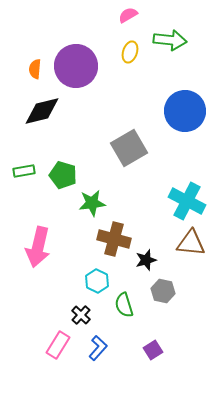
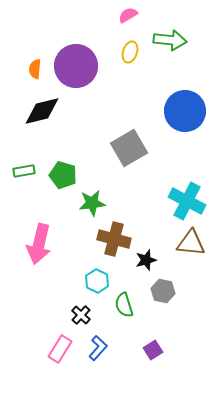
pink arrow: moved 1 px right, 3 px up
pink rectangle: moved 2 px right, 4 px down
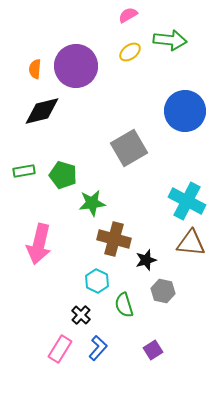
yellow ellipse: rotated 35 degrees clockwise
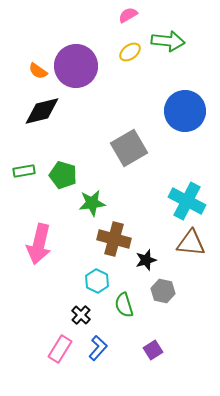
green arrow: moved 2 px left, 1 px down
orange semicircle: moved 3 px right, 2 px down; rotated 60 degrees counterclockwise
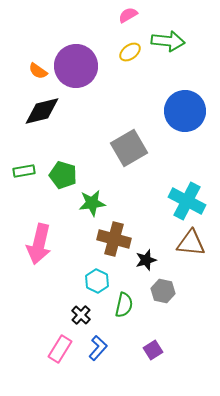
green semicircle: rotated 150 degrees counterclockwise
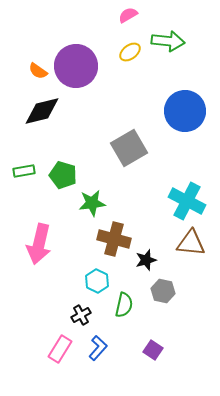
black cross: rotated 18 degrees clockwise
purple square: rotated 24 degrees counterclockwise
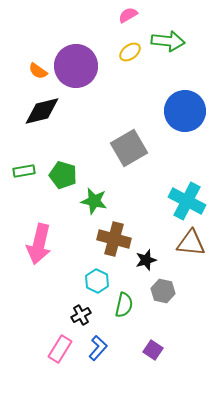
green star: moved 2 px right, 2 px up; rotated 20 degrees clockwise
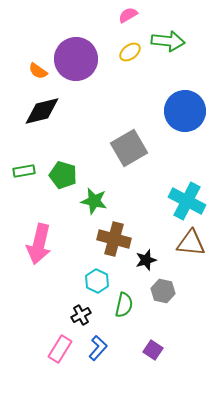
purple circle: moved 7 px up
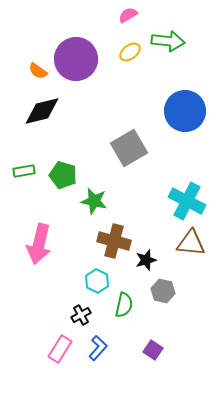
brown cross: moved 2 px down
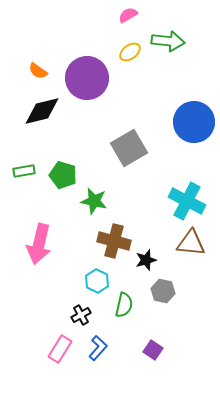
purple circle: moved 11 px right, 19 px down
blue circle: moved 9 px right, 11 px down
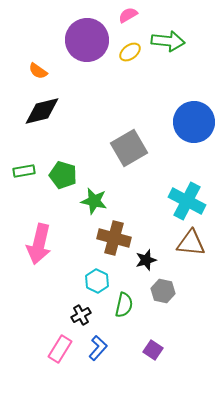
purple circle: moved 38 px up
brown cross: moved 3 px up
